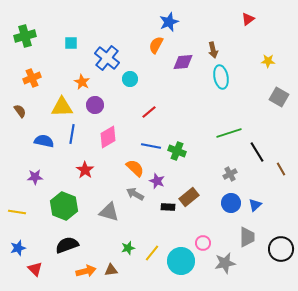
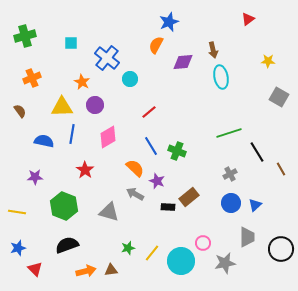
blue line at (151, 146): rotated 48 degrees clockwise
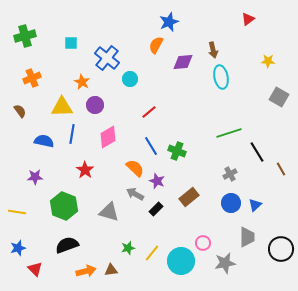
black rectangle at (168, 207): moved 12 px left, 2 px down; rotated 48 degrees counterclockwise
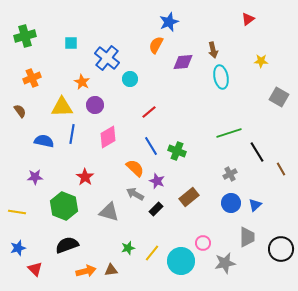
yellow star at (268, 61): moved 7 px left
red star at (85, 170): moved 7 px down
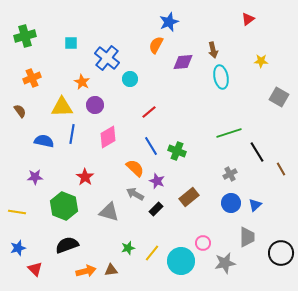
black circle at (281, 249): moved 4 px down
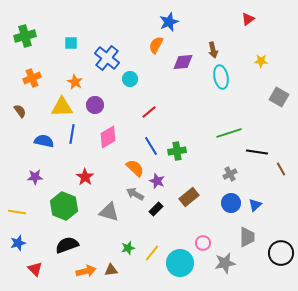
orange star at (82, 82): moved 7 px left
green cross at (177, 151): rotated 30 degrees counterclockwise
black line at (257, 152): rotated 50 degrees counterclockwise
blue star at (18, 248): moved 5 px up
cyan circle at (181, 261): moved 1 px left, 2 px down
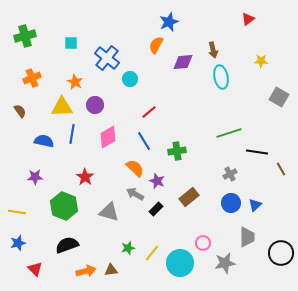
blue line at (151, 146): moved 7 px left, 5 px up
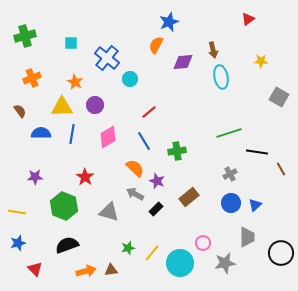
blue semicircle at (44, 141): moved 3 px left, 8 px up; rotated 12 degrees counterclockwise
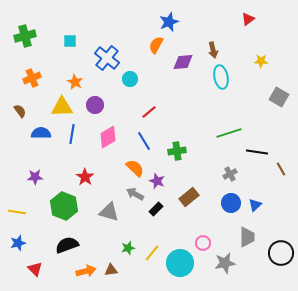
cyan square at (71, 43): moved 1 px left, 2 px up
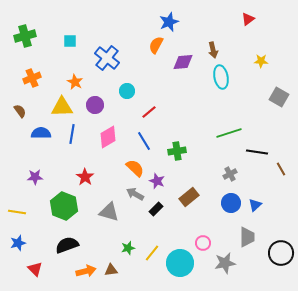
cyan circle at (130, 79): moved 3 px left, 12 px down
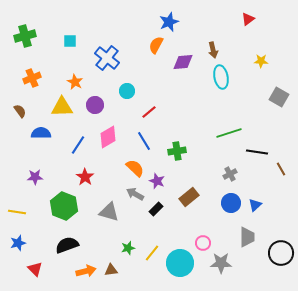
blue line at (72, 134): moved 6 px right, 11 px down; rotated 24 degrees clockwise
gray star at (225, 263): moved 4 px left; rotated 10 degrees clockwise
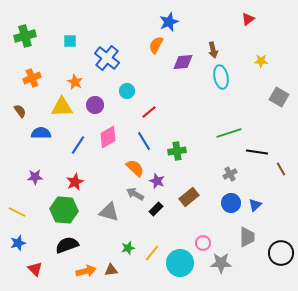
red star at (85, 177): moved 10 px left, 5 px down; rotated 12 degrees clockwise
green hexagon at (64, 206): moved 4 px down; rotated 16 degrees counterclockwise
yellow line at (17, 212): rotated 18 degrees clockwise
